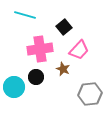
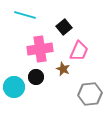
pink trapezoid: moved 1 px down; rotated 20 degrees counterclockwise
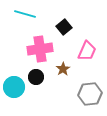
cyan line: moved 1 px up
pink trapezoid: moved 8 px right
brown star: rotated 16 degrees clockwise
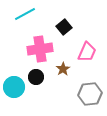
cyan line: rotated 45 degrees counterclockwise
pink trapezoid: moved 1 px down
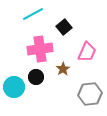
cyan line: moved 8 px right
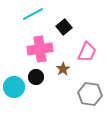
gray hexagon: rotated 15 degrees clockwise
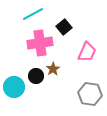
pink cross: moved 6 px up
brown star: moved 10 px left
black circle: moved 1 px up
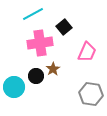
gray hexagon: moved 1 px right
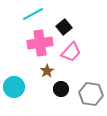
pink trapezoid: moved 16 px left; rotated 20 degrees clockwise
brown star: moved 6 px left, 2 px down
black circle: moved 25 px right, 13 px down
